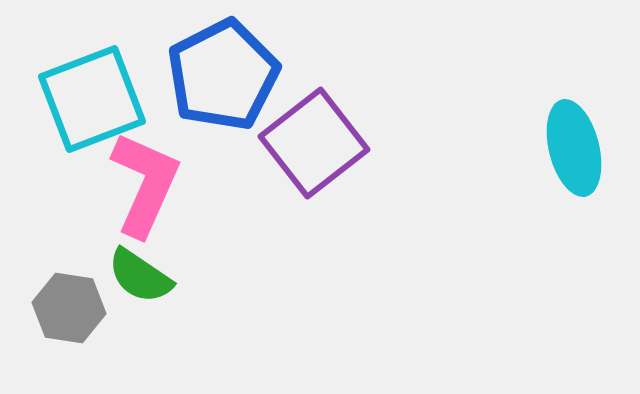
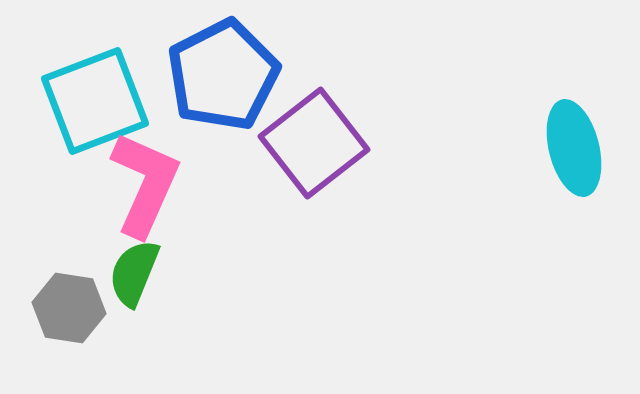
cyan square: moved 3 px right, 2 px down
green semicircle: moved 6 px left, 3 px up; rotated 78 degrees clockwise
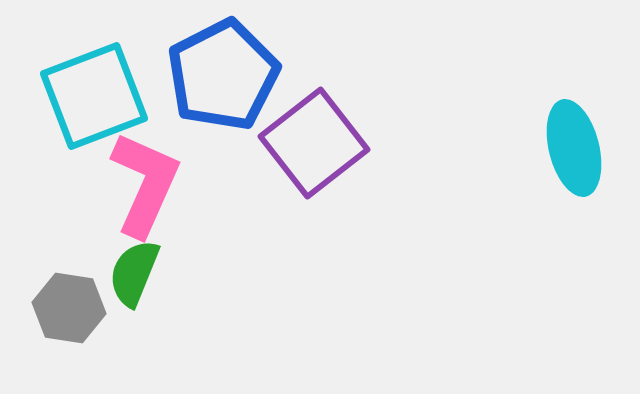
cyan square: moved 1 px left, 5 px up
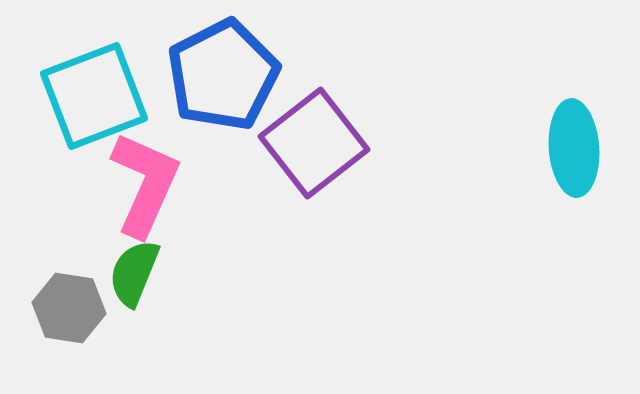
cyan ellipse: rotated 10 degrees clockwise
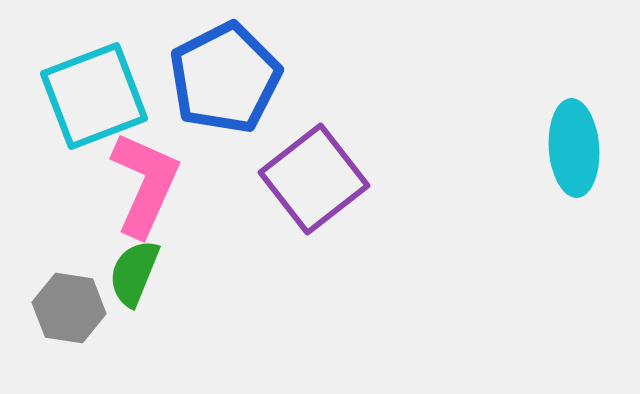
blue pentagon: moved 2 px right, 3 px down
purple square: moved 36 px down
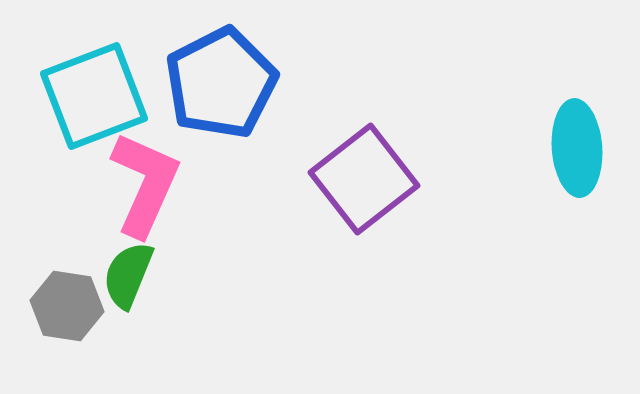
blue pentagon: moved 4 px left, 5 px down
cyan ellipse: moved 3 px right
purple square: moved 50 px right
green semicircle: moved 6 px left, 2 px down
gray hexagon: moved 2 px left, 2 px up
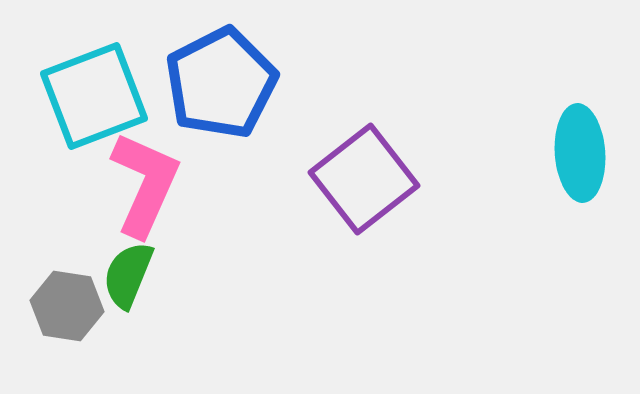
cyan ellipse: moved 3 px right, 5 px down
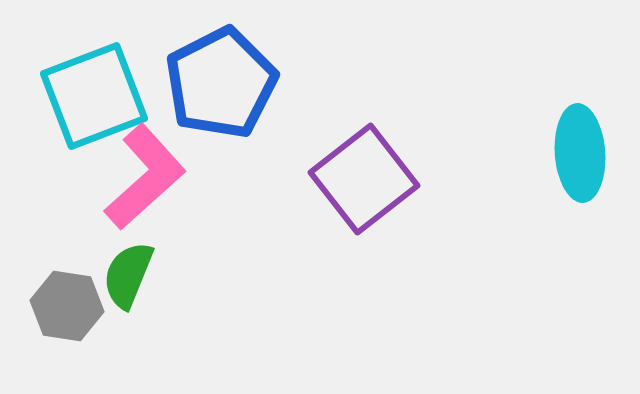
pink L-shape: moved 7 px up; rotated 24 degrees clockwise
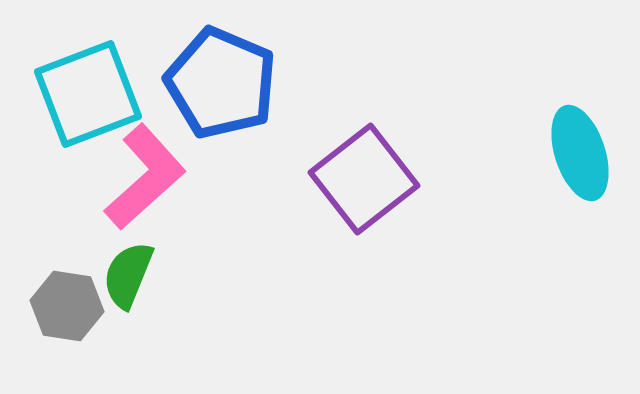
blue pentagon: rotated 22 degrees counterclockwise
cyan square: moved 6 px left, 2 px up
cyan ellipse: rotated 14 degrees counterclockwise
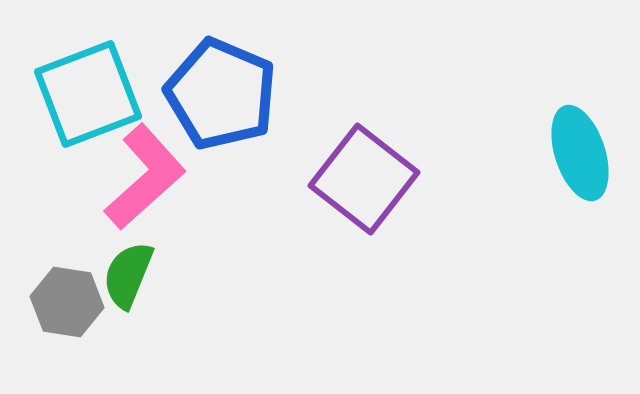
blue pentagon: moved 11 px down
purple square: rotated 14 degrees counterclockwise
gray hexagon: moved 4 px up
